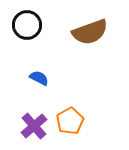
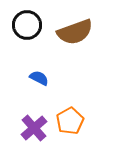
brown semicircle: moved 15 px left
purple cross: moved 2 px down
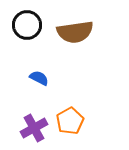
brown semicircle: rotated 12 degrees clockwise
purple cross: rotated 12 degrees clockwise
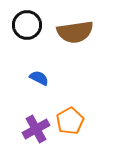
purple cross: moved 2 px right, 1 px down
